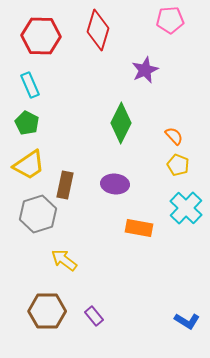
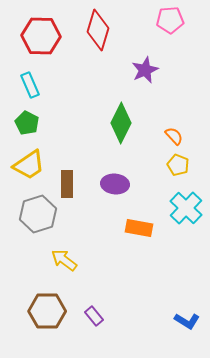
brown rectangle: moved 2 px right, 1 px up; rotated 12 degrees counterclockwise
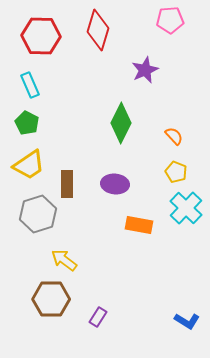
yellow pentagon: moved 2 px left, 7 px down
orange rectangle: moved 3 px up
brown hexagon: moved 4 px right, 12 px up
purple rectangle: moved 4 px right, 1 px down; rotated 72 degrees clockwise
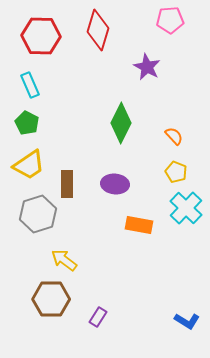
purple star: moved 2 px right, 3 px up; rotated 20 degrees counterclockwise
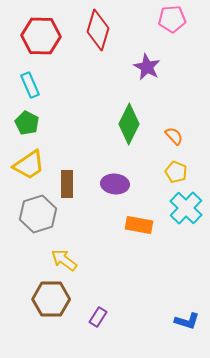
pink pentagon: moved 2 px right, 1 px up
green diamond: moved 8 px right, 1 px down
blue L-shape: rotated 15 degrees counterclockwise
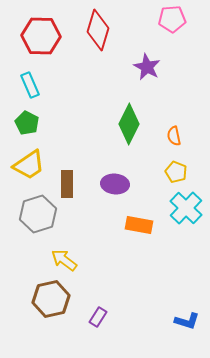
orange semicircle: rotated 150 degrees counterclockwise
brown hexagon: rotated 12 degrees counterclockwise
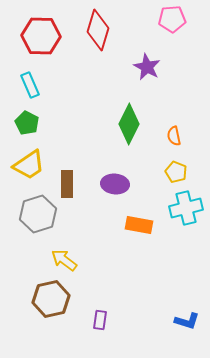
cyan cross: rotated 32 degrees clockwise
purple rectangle: moved 2 px right, 3 px down; rotated 24 degrees counterclockwise
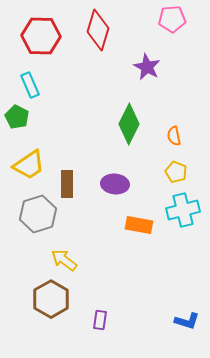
green pentagon: moved 10 px left, 6 px up
cyan cross: moved 3 px left, 2 px down
brown hexagon: rotated 18 degrees counterclockwise
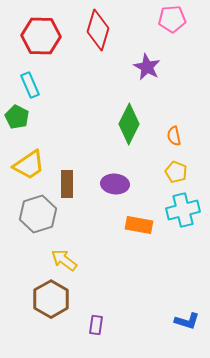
purple rectangle: moved 4 px left, 5 px down
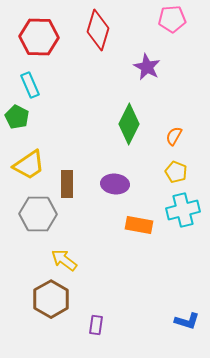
red hexagon: moved 2 px left, 1 px down
orange semicircle: rotated 42 degrees clockwise
gray hexagon: rotated 18 degrees clockwise
